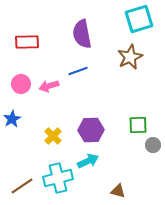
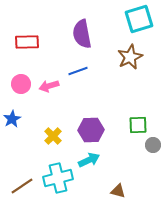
cyan arrow: moved 1 px right, 1 px up
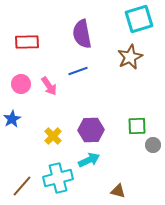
pink arrow: rotated 108 degrees counterclockwise
green square: moved 1 px left, 1 px down
brown line: rotated 15 degrees counterclockwise
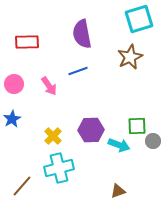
pink circle: moved 7 px left
gray circle: moved 4 px up
cyan arrow: moved 30 px right, 15 px up; rotated 45 degrees clockwise
cyan cross: moved 1 px right, 10 px up
brown triangle: rotated 35 degrees counterclockwise
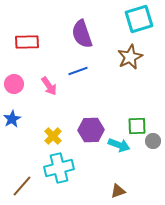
purple semicircle: rotated 8 degrees counterclockwise
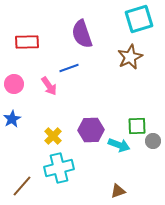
blue line: moved 9 px left, 3 px up
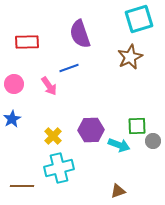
purple semicircle: moved 2 px left
brown line: rotated 50 degrees clockwise
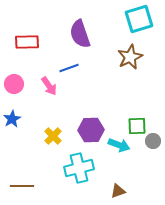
cyan cross: moved 20 px right
